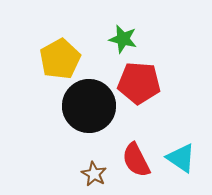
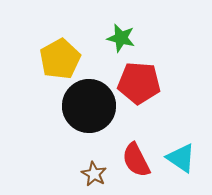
green star: moved 2 px left, 1 px up
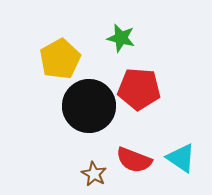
red pentagon: moved 6 px down
red semicircle: moved 2 px left; rotated 42 degrees counterclockwise
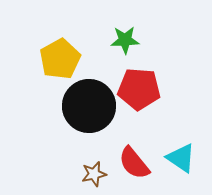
green star: moved 4 px right, 2 px down; rotated 16 degrees counterclockwise
red semicircle: moved 3 px down; rotated 30 degrees clockwise
brown star: rotated 30 degrees clockwise
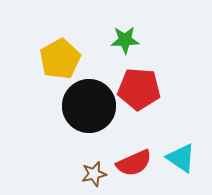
red semicircle: rotated 75 degrees counterclockwise
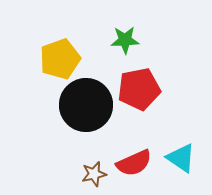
yellow pentagon: rotated 9 degrees clockwise
red pentagon: rotated 15 degrees counterclockwise
black circle: moved 3 px left, 1 px up
